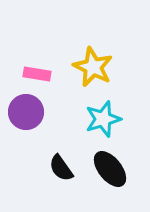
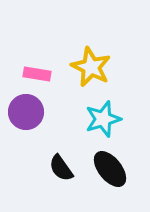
yellow star: moved 2 px left
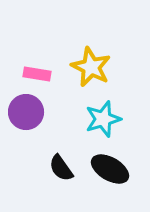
black ellipse: rotated 21 degrees counterclockwise
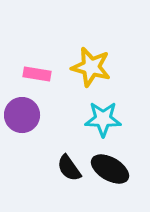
yellow star: rotated 12 degrees counterclockwise
purple circle: moved 4 px left, 3 px down
cyan star: rotated 18 degrees clockwise
black semicircle: moved 8 px right
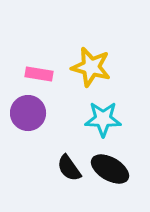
pink rectangle: moved 2 px right
purple circle: moved 6 px right, 2 px up
